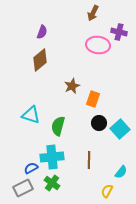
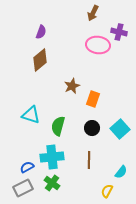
purple semicircle: moved 1 px left
black circle: moved 7 px left, 5 px down
blue semicircle: moved 4 px left, 1 px up
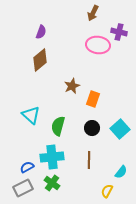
cyan triangle: rotated 24 degrees clockwise
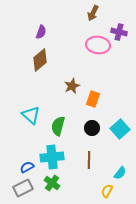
cyan semicircle: moved 1 px left, 1 px down
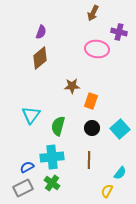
pink ellipse: moved 1 px left, 4 px down
brown diamond: moved 2 px up
brown star: rotated 21 degrees clockwise
orange rectangle: moved 2 px left, 2 px down
cyan triangle: rotated 24 degrees clockwise
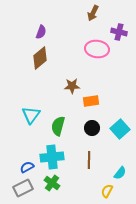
orange rectangle: rotated 63 degrees clockwise
